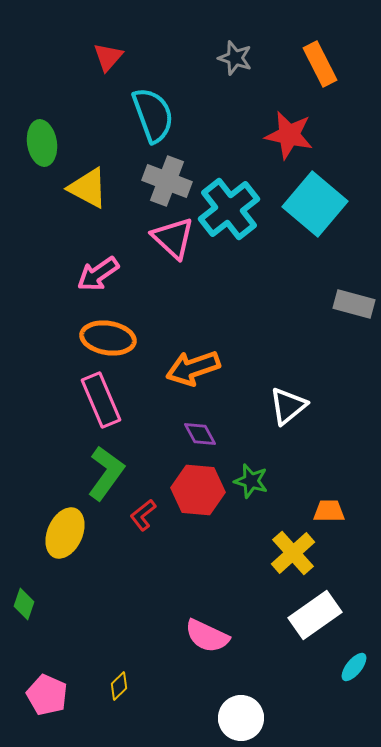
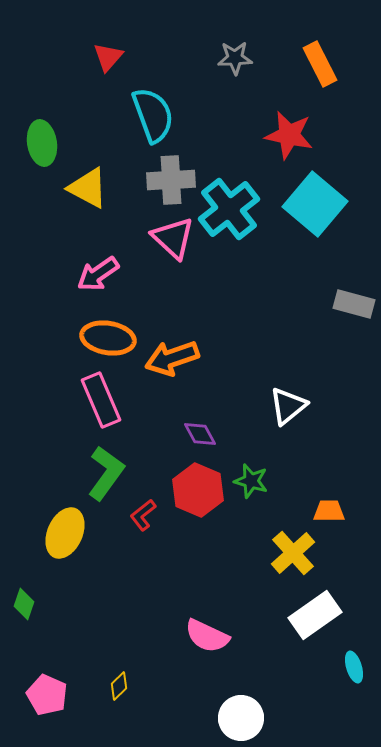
gray star: rotated 20 degrees counterclockwise
gray cross: moved 4 px right, 1 px up; rotated 24 degrees counterclockwise
orange arrow: moved 21 px left, 10 px up
red hexagon: rotated 18 degrees clockwise
cyan ellipse: rotated 56 degrees counterclockwise
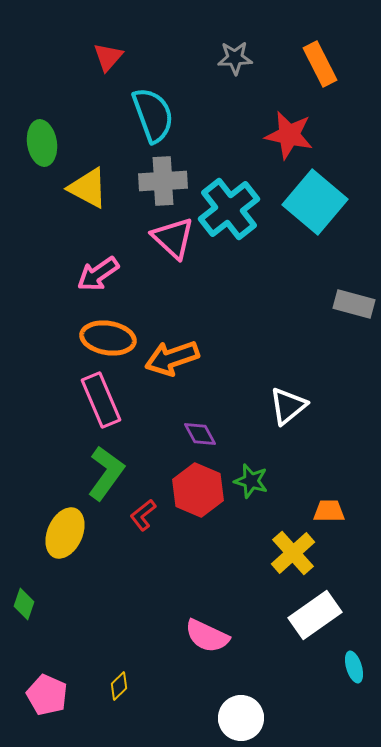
gray cross: moved 8 px left, 1 px down
cyan square: moved 2 px up
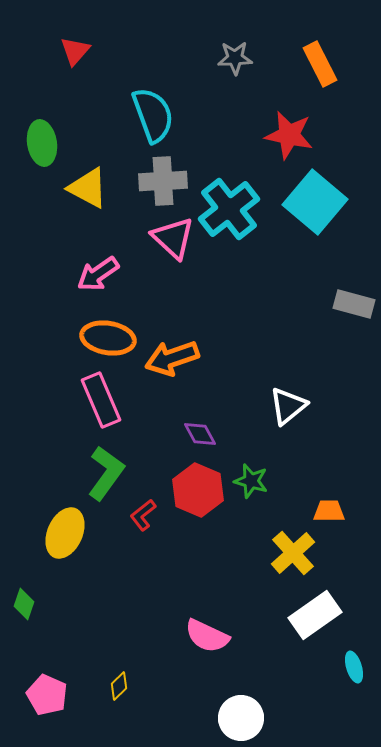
red triangle: moved 33 px left, 6 px up
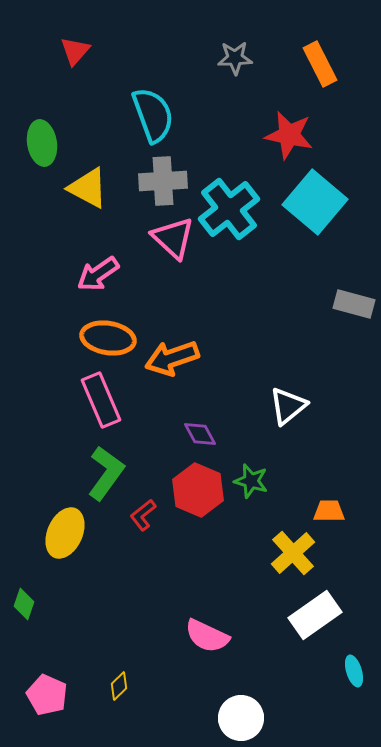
cyan ellipse: moved 4 px down
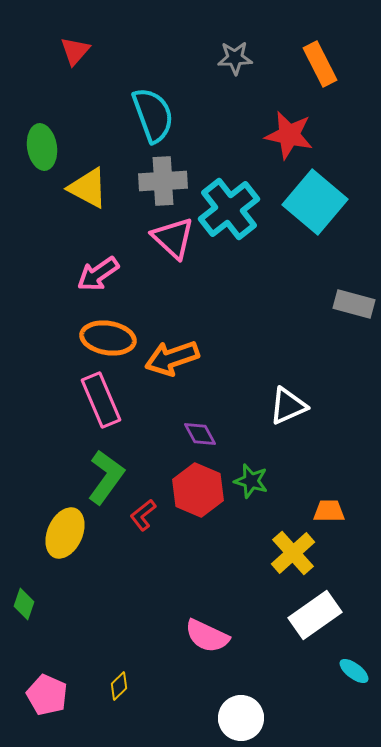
green ellipse: moved 4 px down
white triangle: rotated 15 degrees clockwise
green L-shape: moved 4 px down
cyan ellipse: rotated 36 degrees counterclockwise
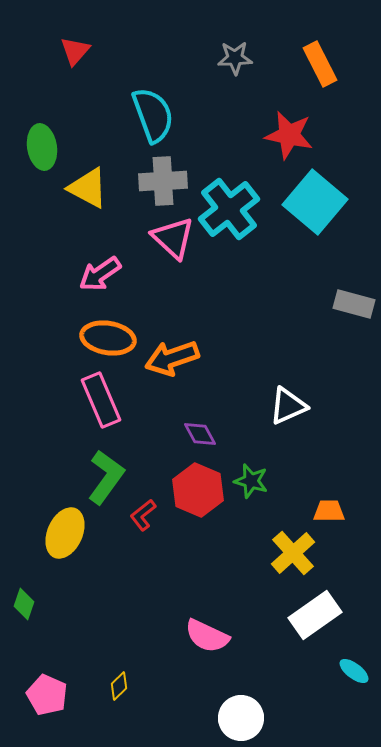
pink arrow: moved 2 px right
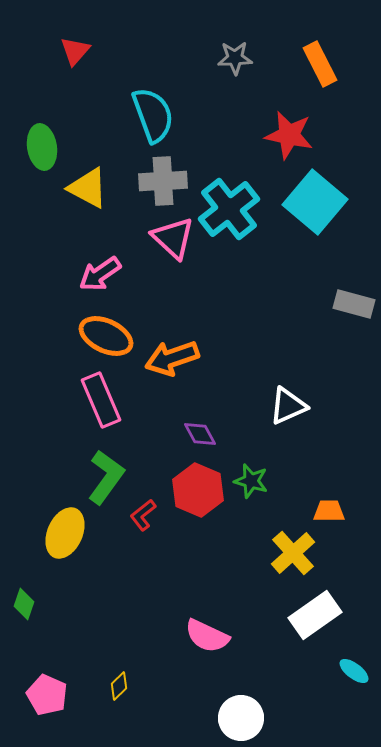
orange ellipse: moved 2 px left, 2 px up; rotated 16 degrees clockwise
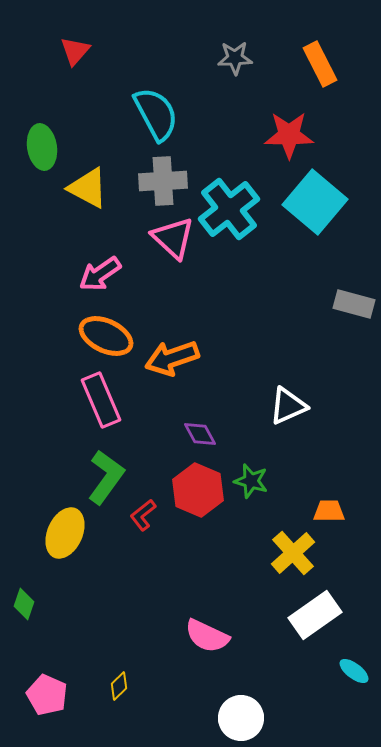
cyan semicircle: moved 3 px right, 1 px up; rotated 8 degrees counterclockwise
red star: rotated 12 degrees counterclockwise
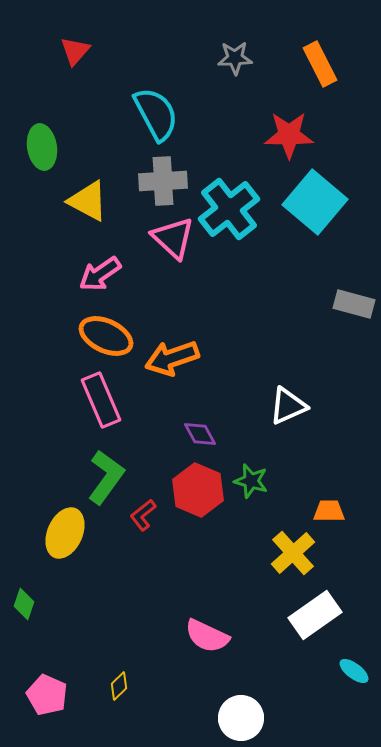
yellow triangle: moved 13 px down
